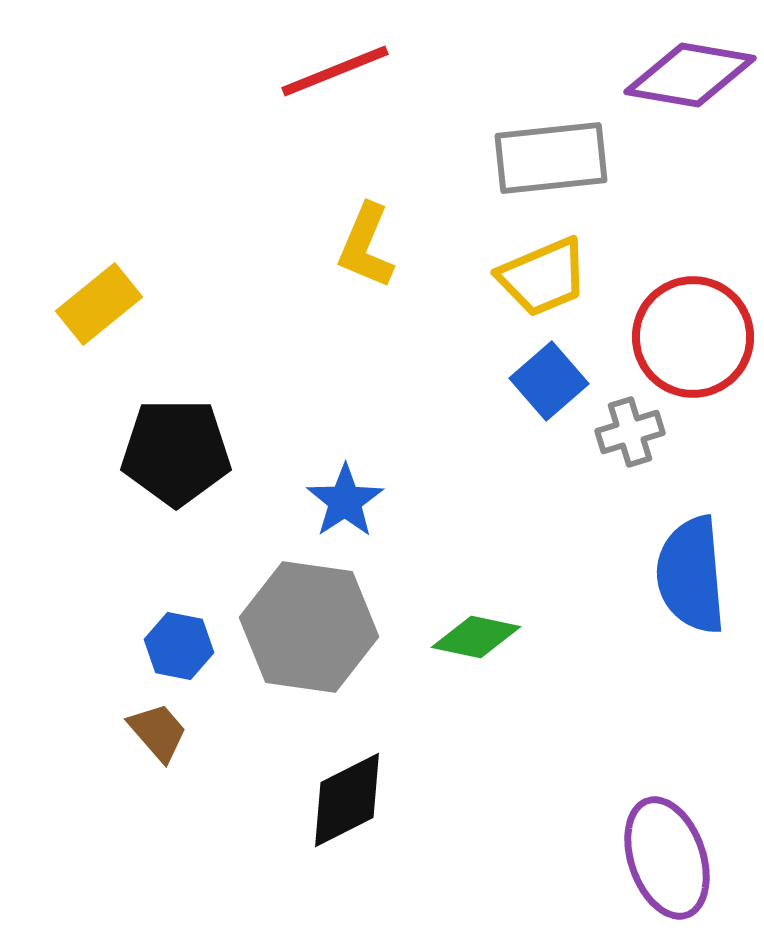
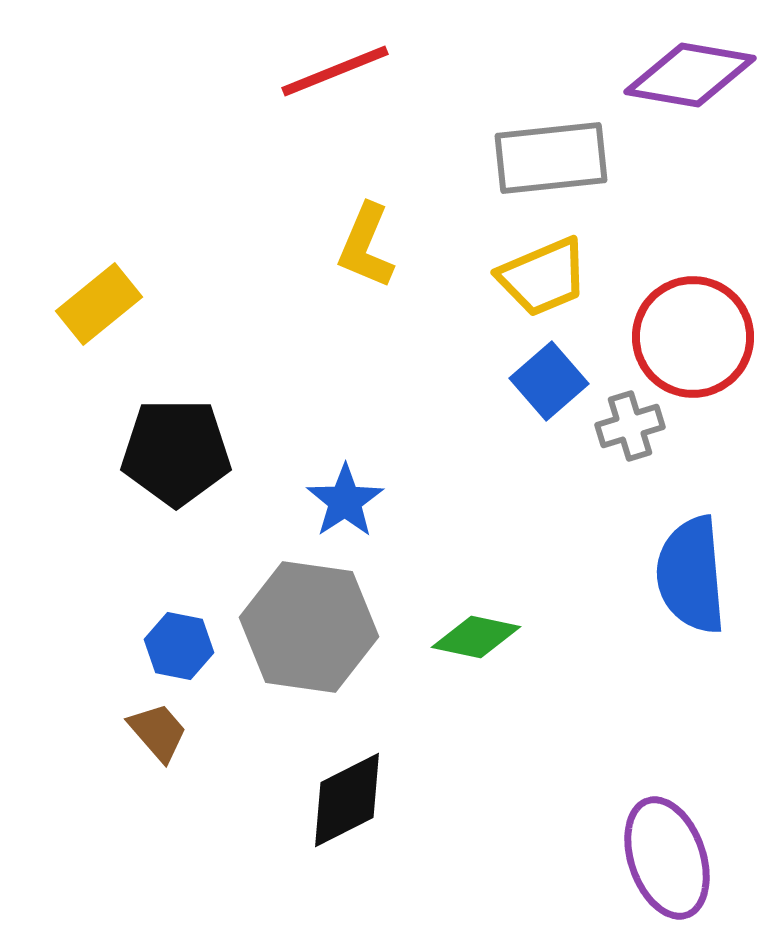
gray cross: moved 6 px up
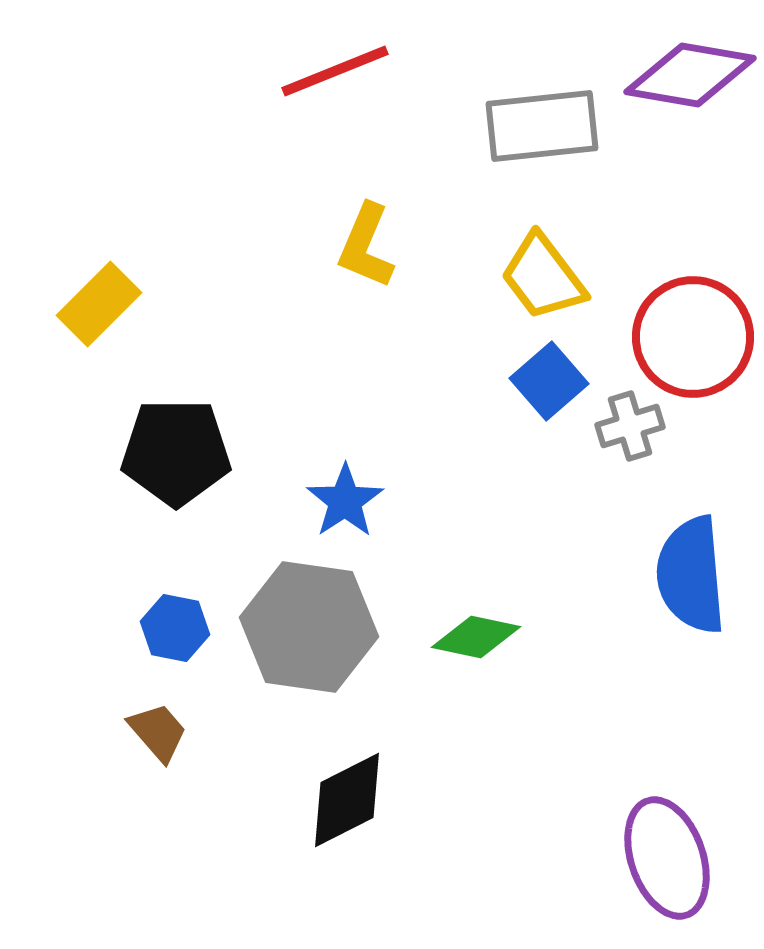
gray rectangle: moved 9 px left, 32 px up
yellow trapezoid: rotated 76 degrees clockwise
yellow rectangle: rotated 6 degrees counterclockwise
blue hexagon: moved 4 px left, 18 px up
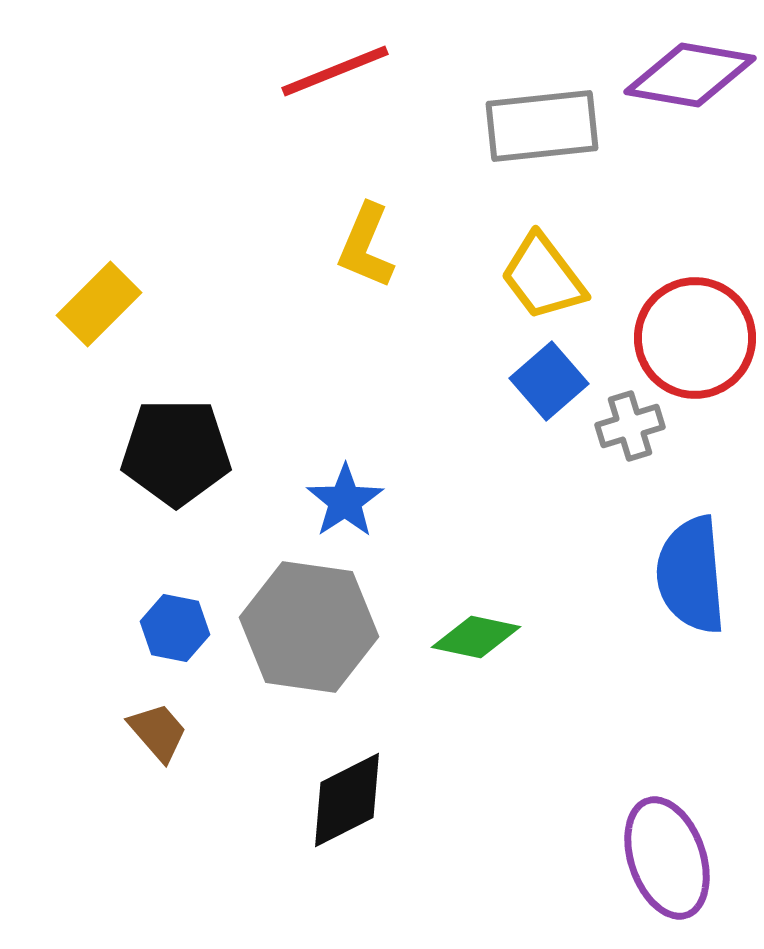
red circle: moved 2 px right, 1 px down
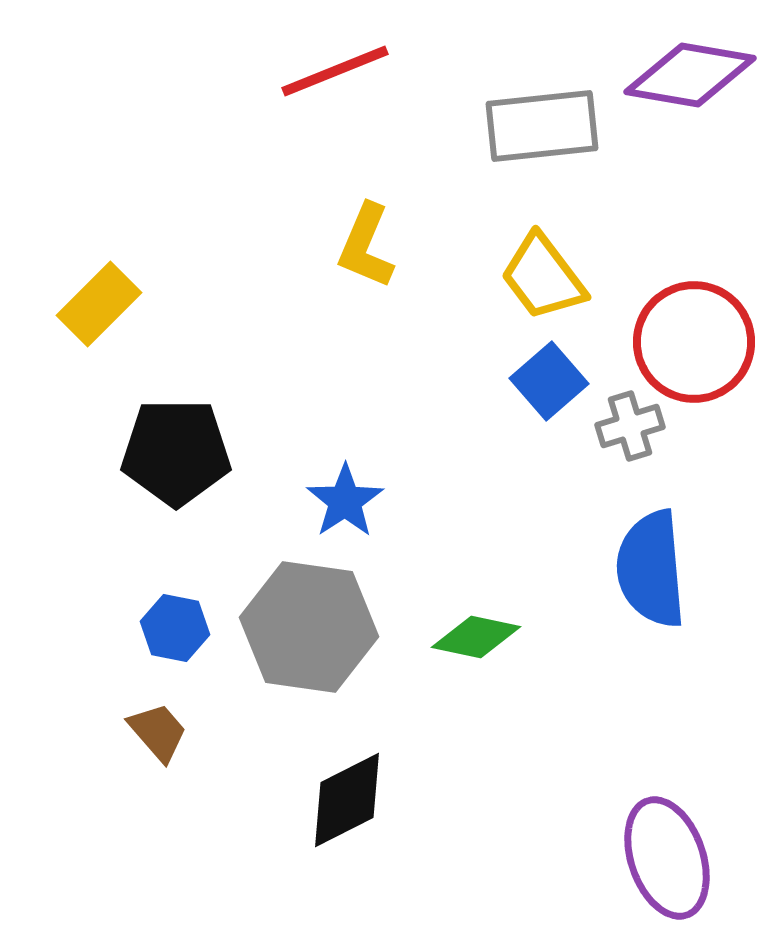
red circle: moved 1 px left, 4 px down
blue semicircle: moved 40 px left, 6 px up
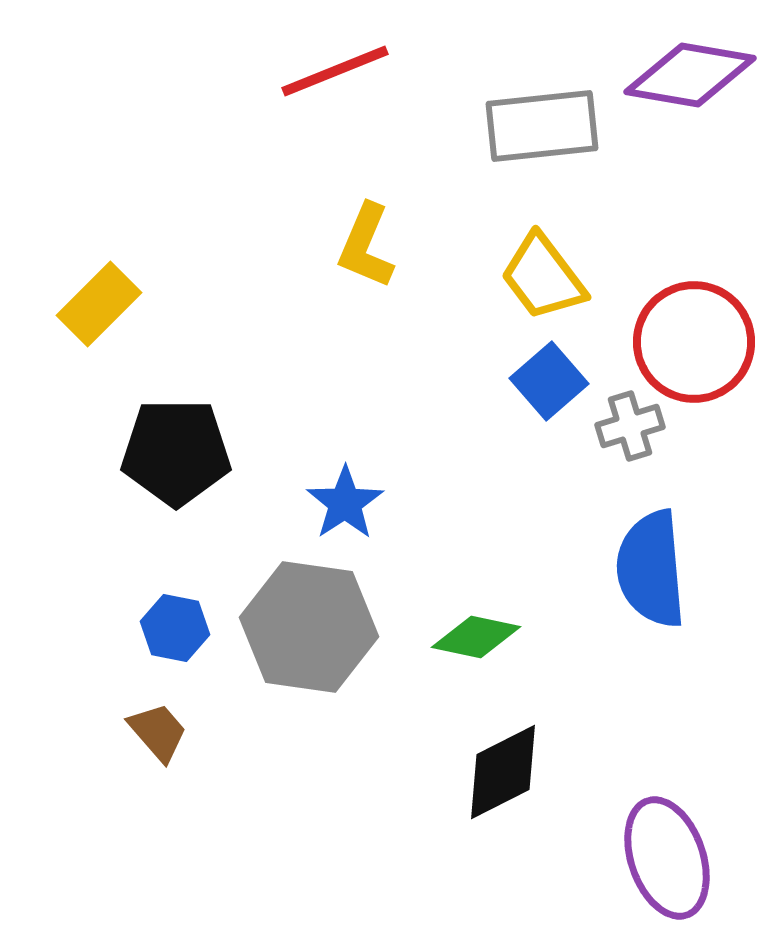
blue star: moved 2 px down
black diamond: moved 156 px right, 28 px up
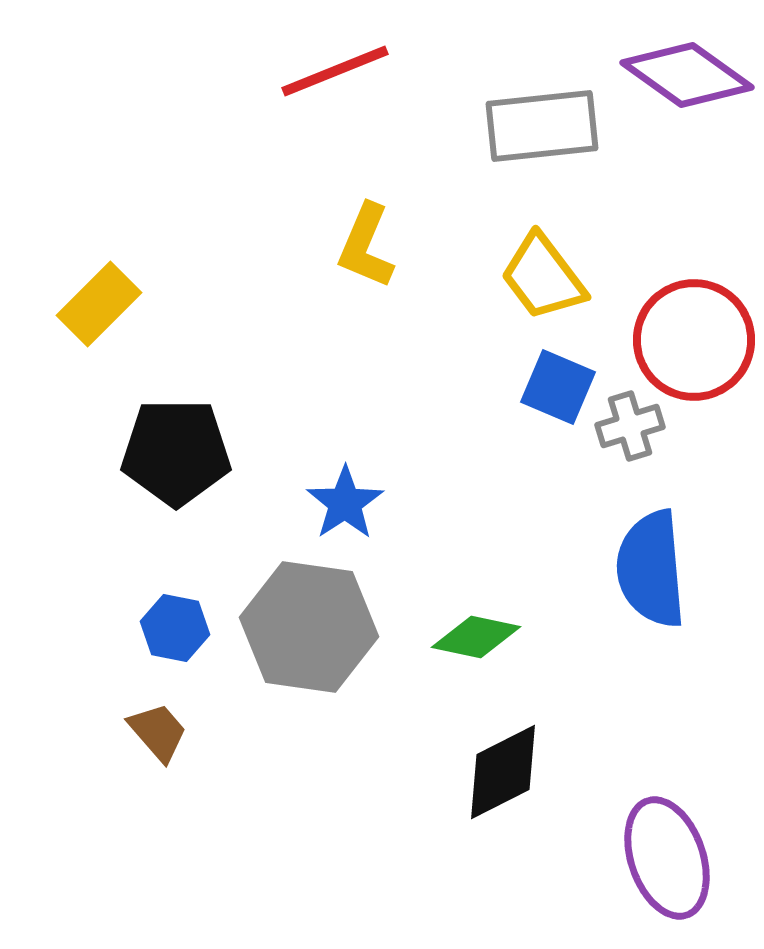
purple diamond: moved 3 px left; rotated 26 degrees clockwise
red circle: moved 2 px up
blue square: moved 9 px right, 6 px down; rotated 26 degrees counterclockwise
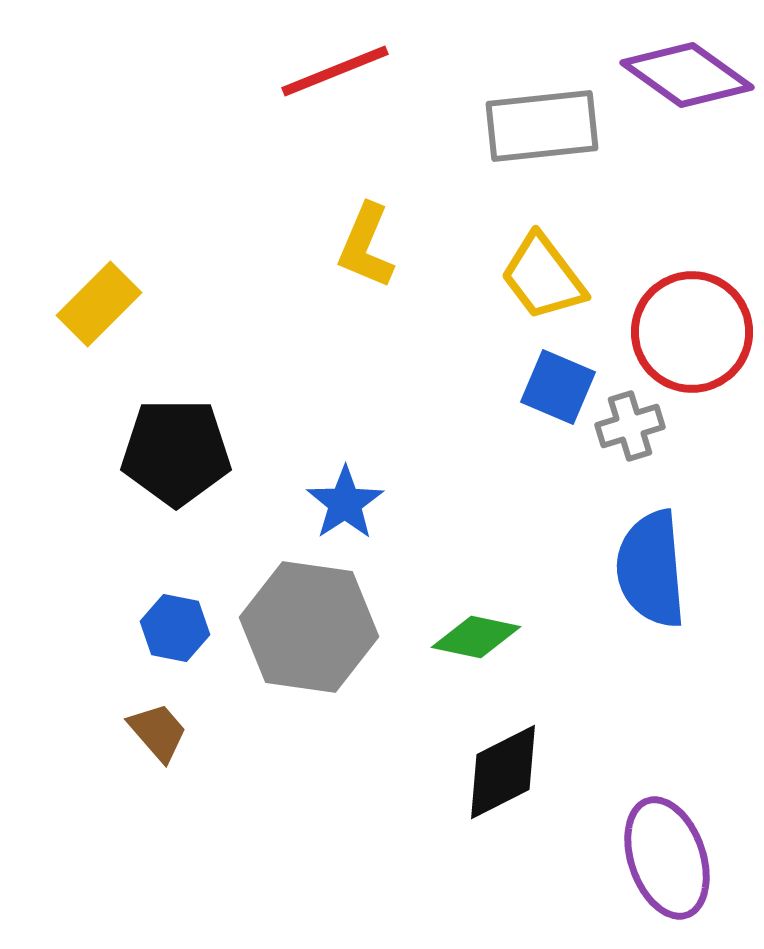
red circle: moved 2 px left, 8 px up
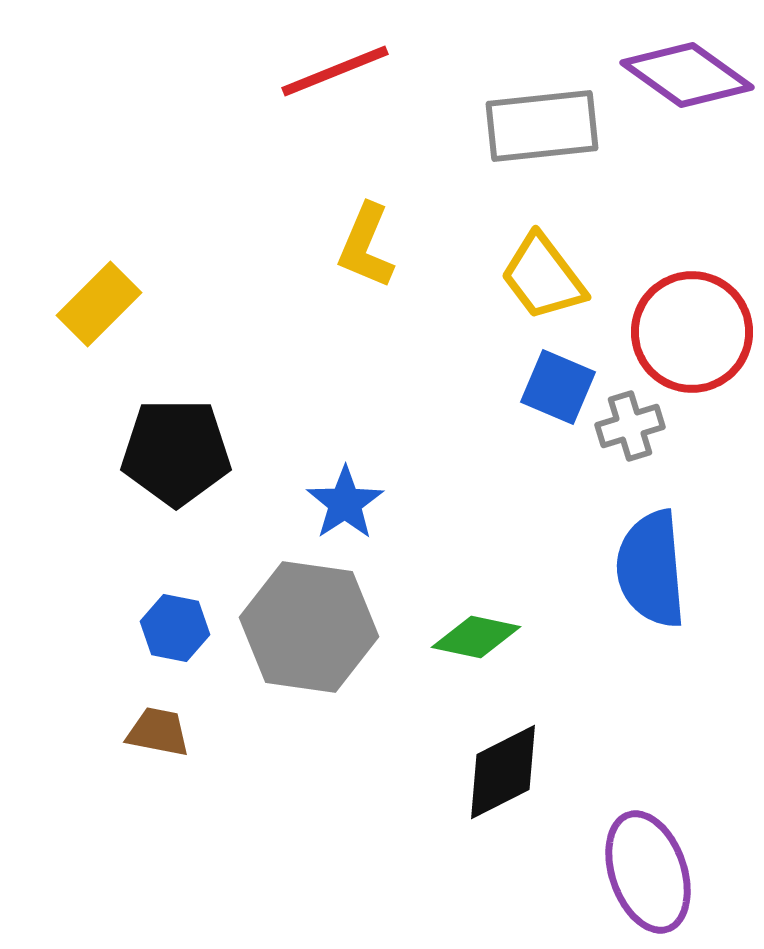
brown trapezoid: rotated 38 degrees counterclockwise
purple ellipse: moved 19 px left, 14 px down
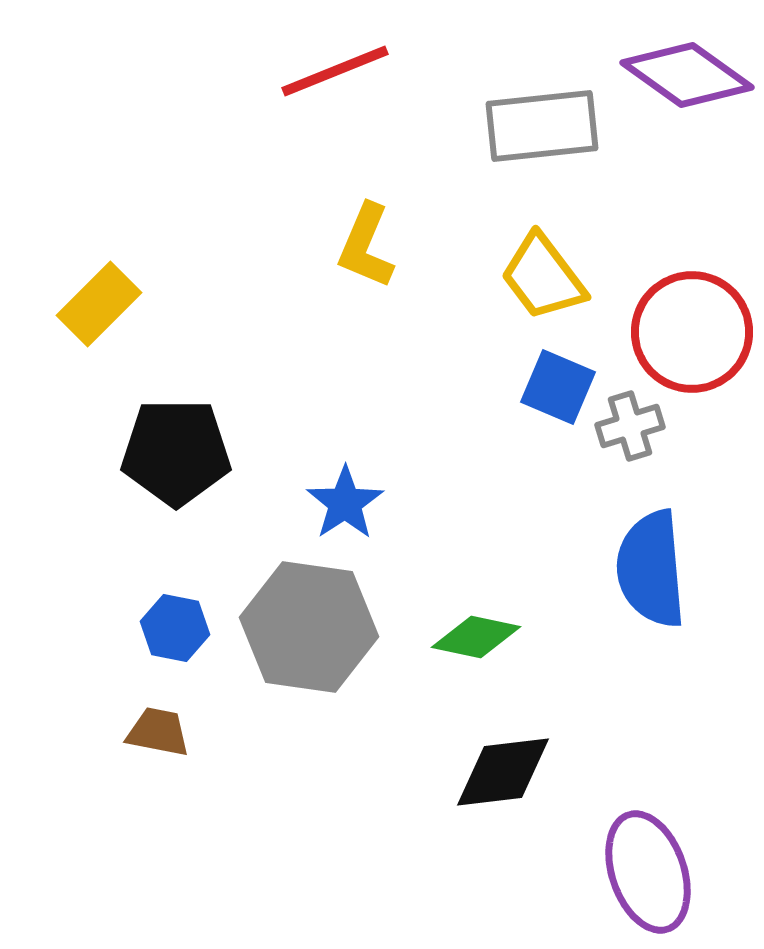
black diamond: rotated 20 degrees clockwise
